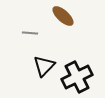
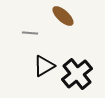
black triangle: rotated 15 degrees clockwise
black cross: moved 3 px up; rotated 12 degrees counterclockwise
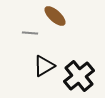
brown ellipse: moved 8 px left
black cross: moved 2 px right, 2 px down
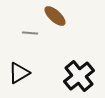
black triangle: moved 25 px left, 7 px down
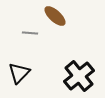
black triangle: rotated 15 degrees counterclockwise
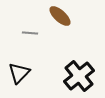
brown ellipse: moved 5 px right
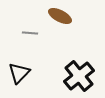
brown ellipse: rotated 15 degrees counterclockwise
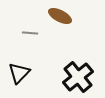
black cross: moved 1 px left, 1 px down
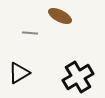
black triangle: rotated 15 degrees clockwise
black cross: rotated 8 degrees clockwise
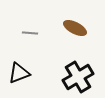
brown ellipse: moved 15 px right, 12 px down
black triangle: rotated 10 degrees clockwise
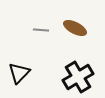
gray line: moved 11 px right, 3 px up
black triangle: rotated 25 degrees counterclockwise
